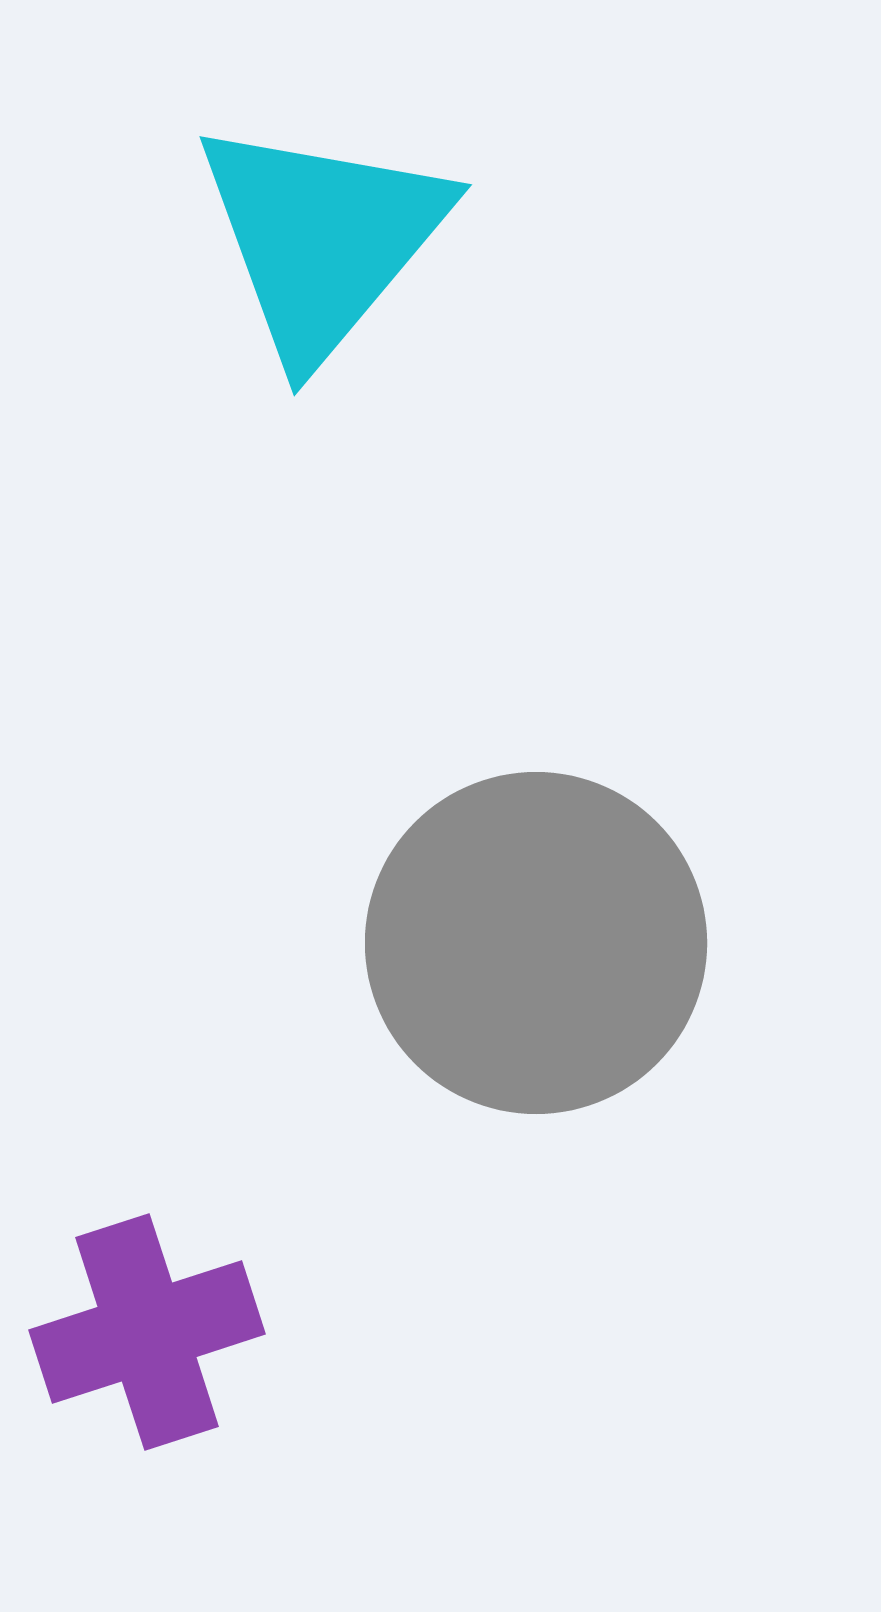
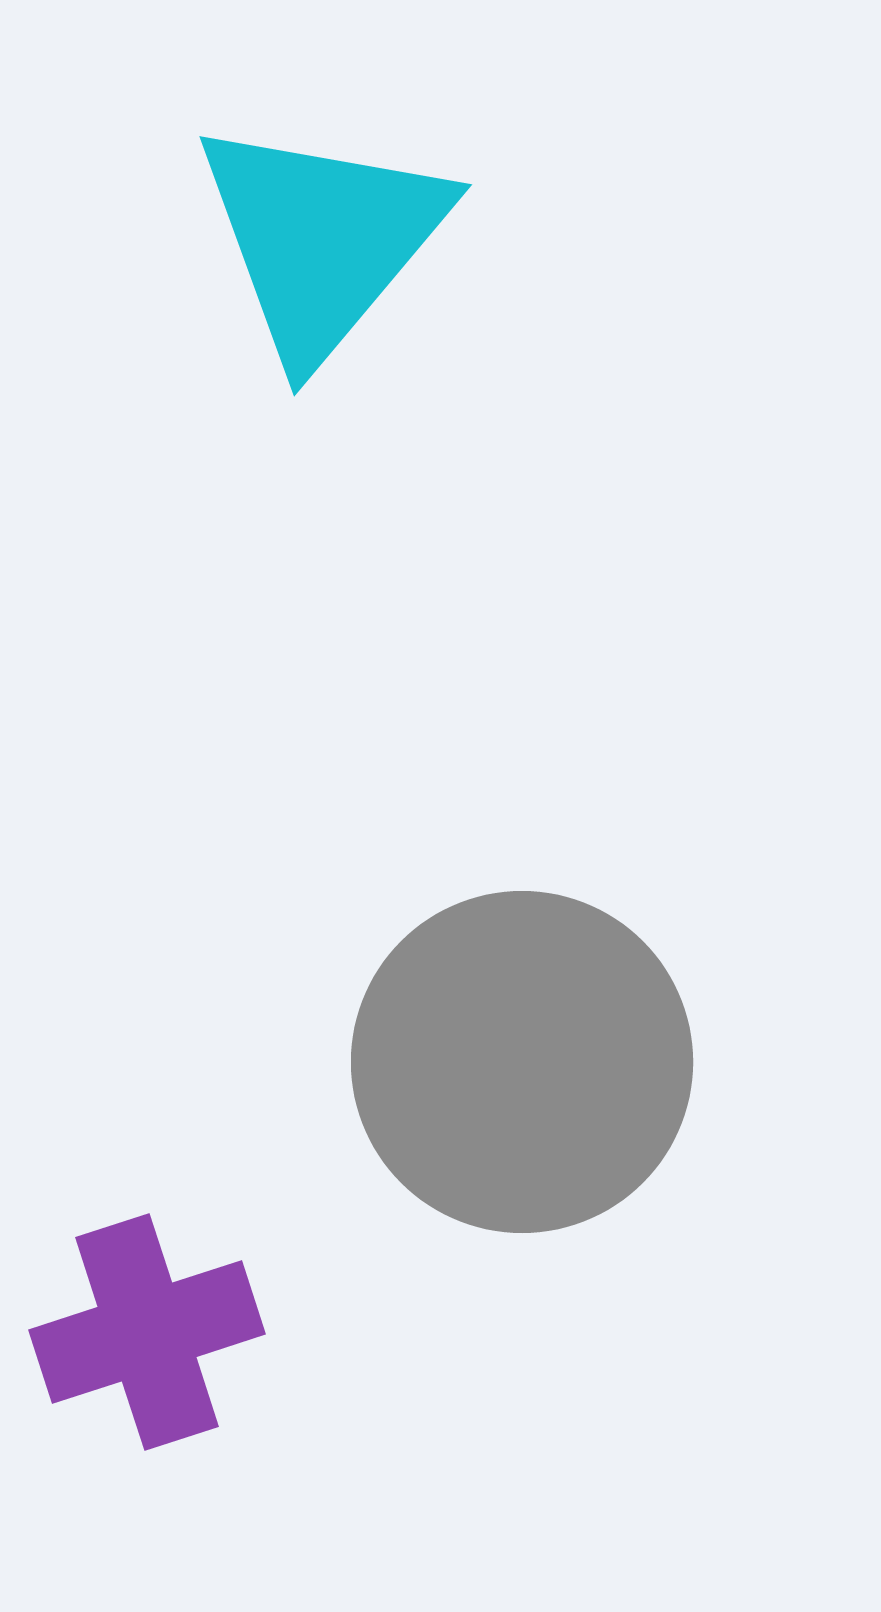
gray circle: moved 14 px left, 119 px down
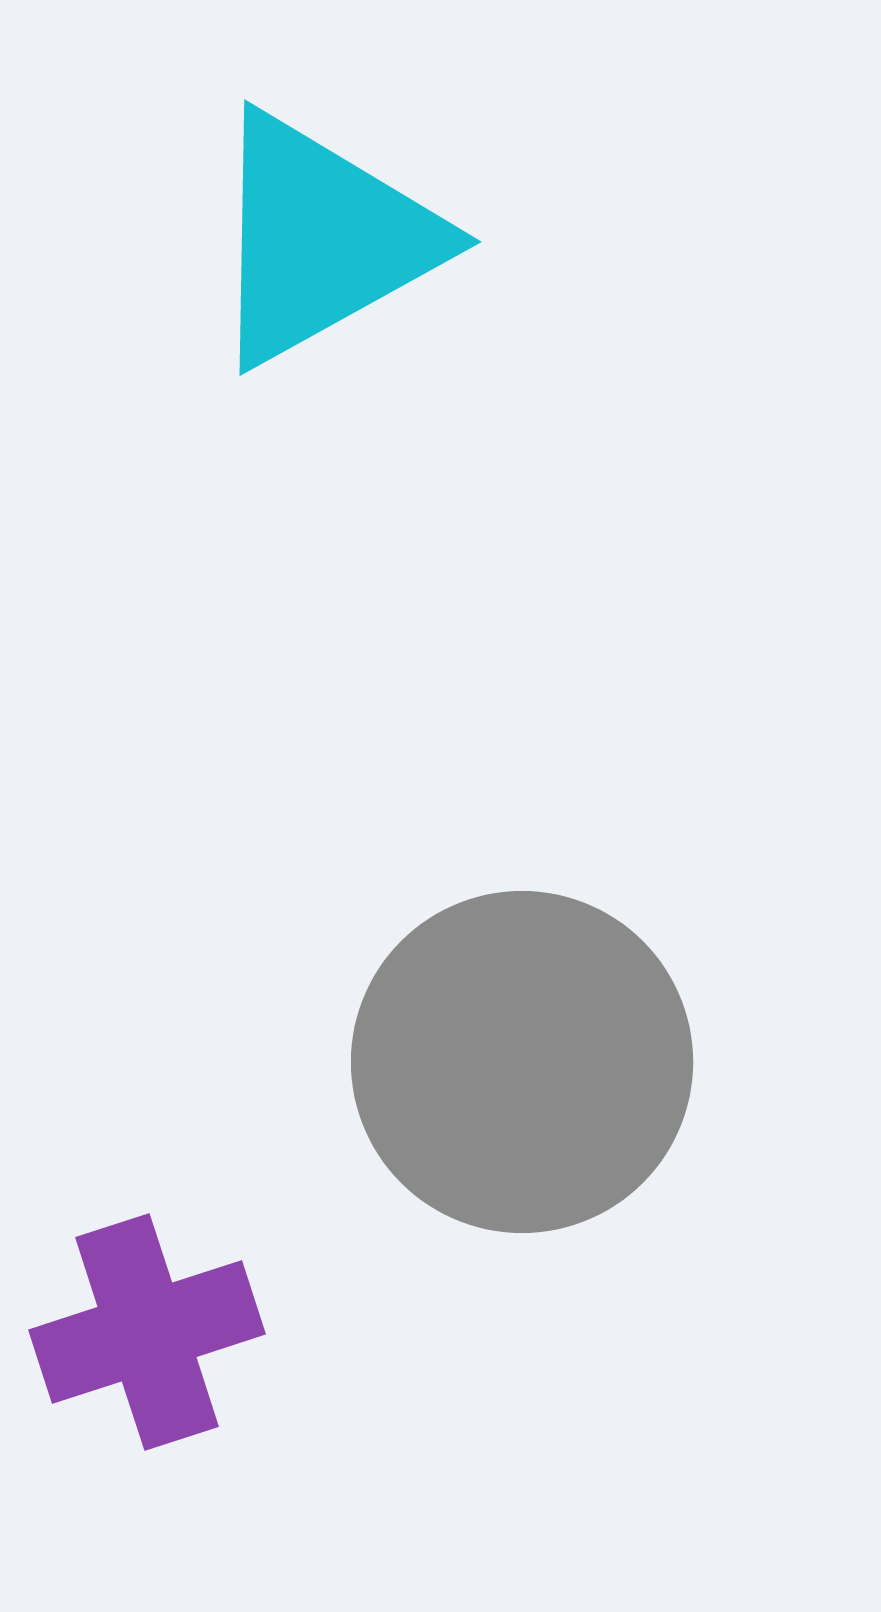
cyan triangle: rotated 21 degrees clockwise
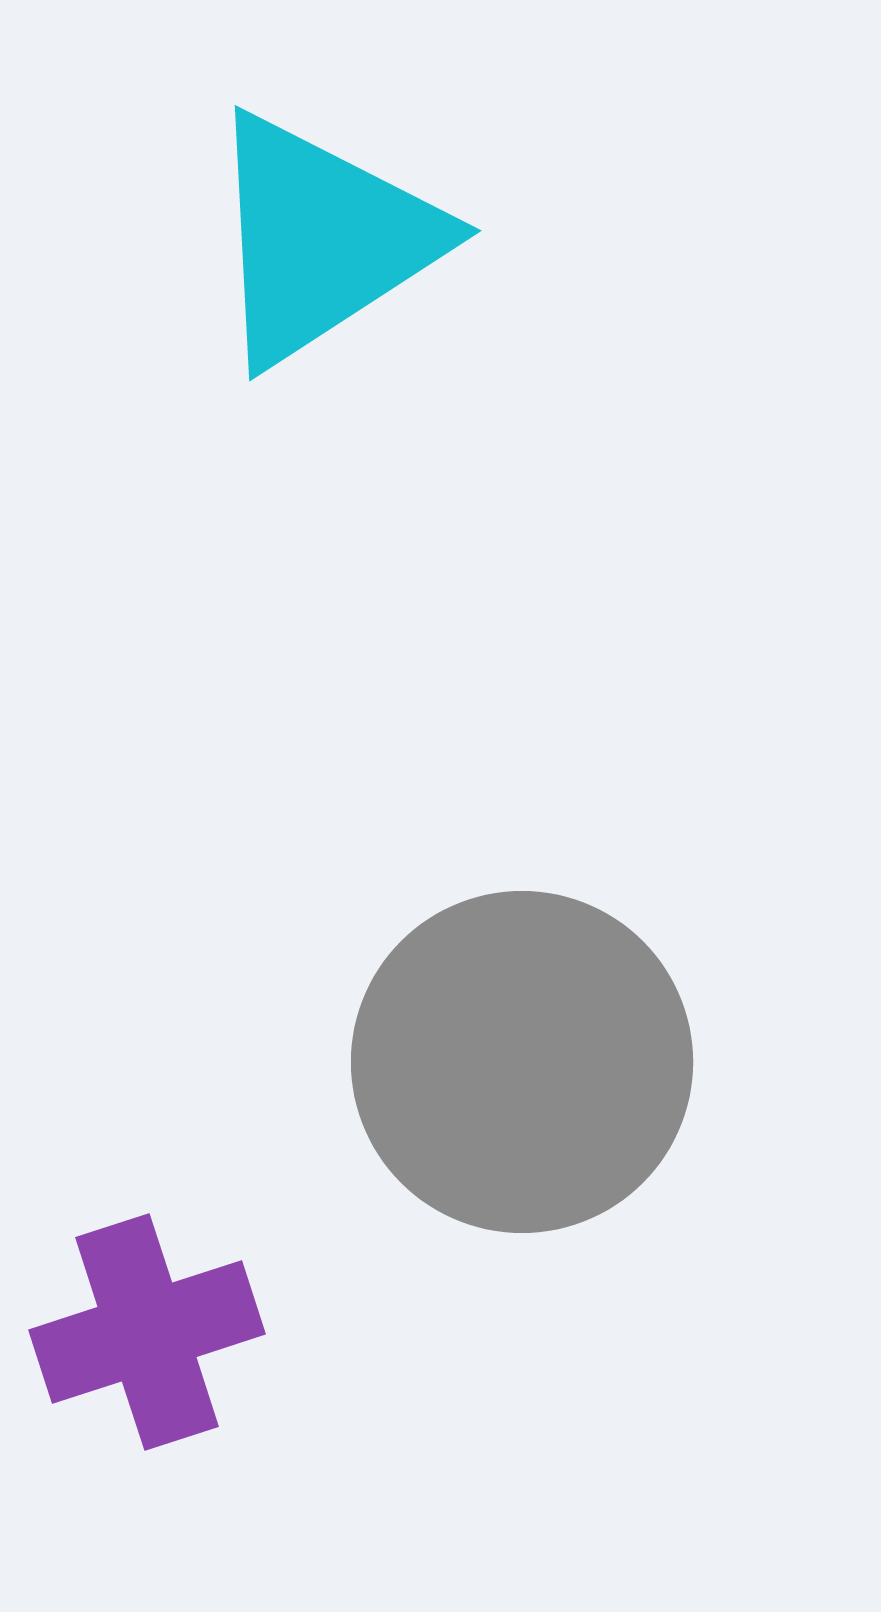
cyan triangle: rotated 4 degrees counterclockwise
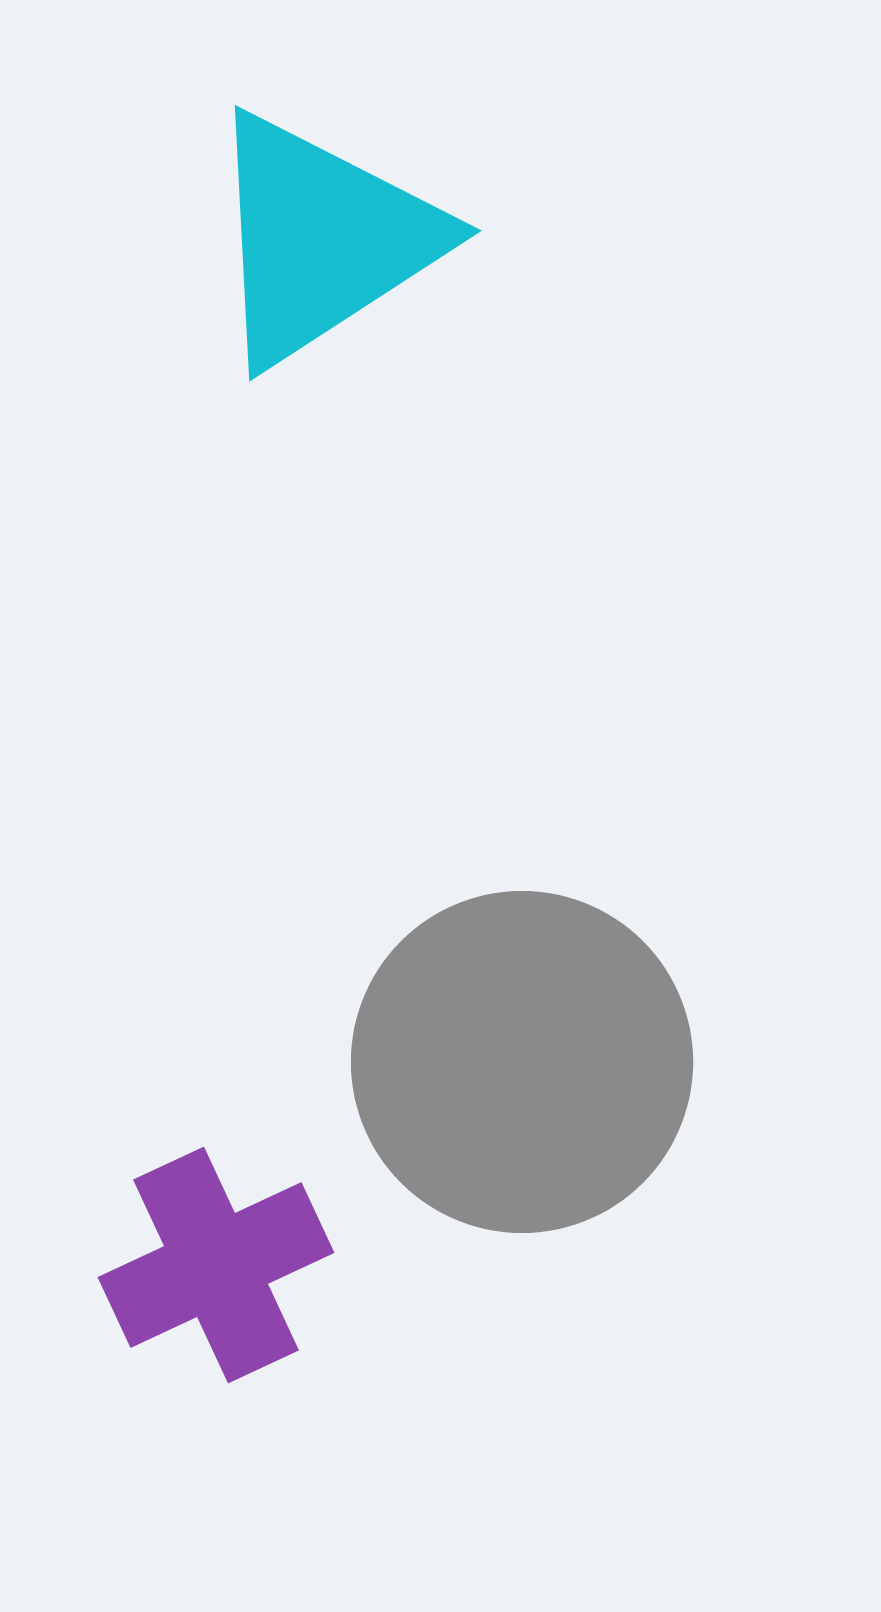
purple cross: moved 69 px right, 67 px up; rotated 7 degrees counterclockwise
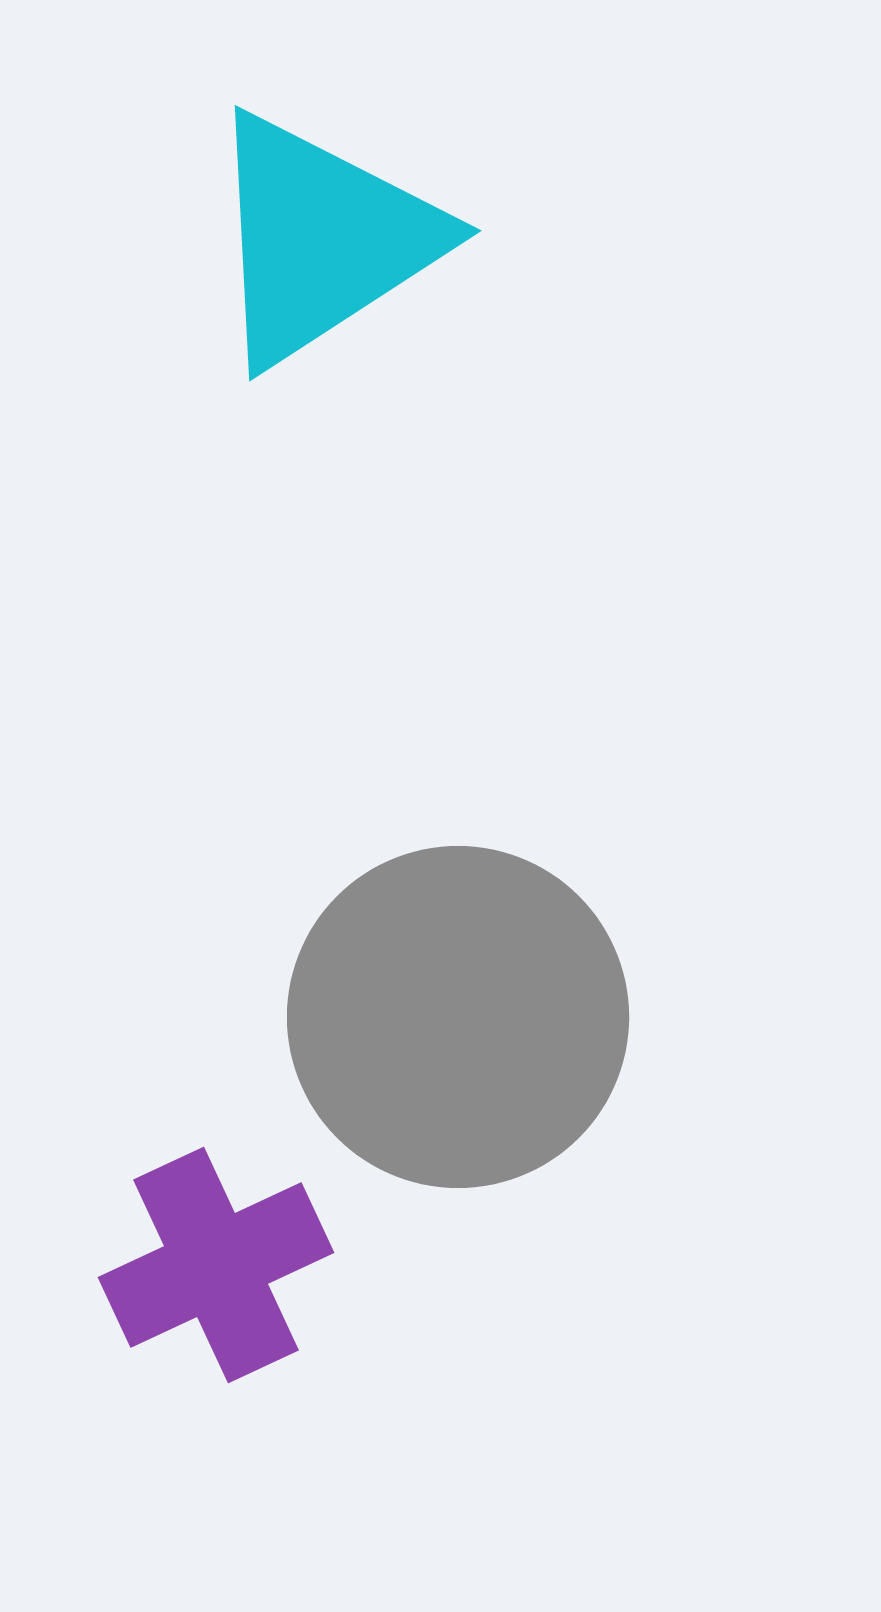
gray circle: moved 64 px left, 45 px up
